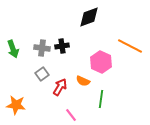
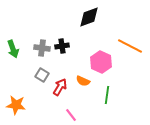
gray square: moved 1 px down; rotated 24 degrees counterclockwise
green line: moved 6 px right, 4 px up
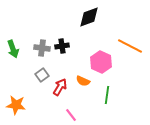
gray square: rotated 24 degrees clockwise
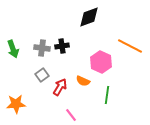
orange star: moved 1 px up; rotated 12 degrees counterclockwise
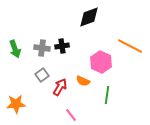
green arrow: moved 2 px right
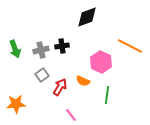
black diamond: moved 2 px left
gray cross: moved 1 px left, 2 px down; rotated 21 degrees counterclockwise
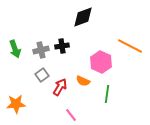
black diamond: moved 4 px left
green line: moved 1 px up
